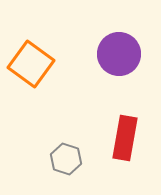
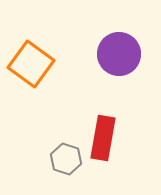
red rectangle: moved 22 px left
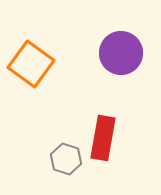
purple circle: moved 2 px right, 1 px up
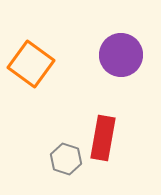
purple circle: moved 2 px down
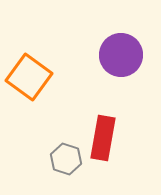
orange square: moved 2 px left, 13 px down
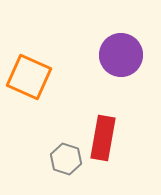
orange square: rotated 12 degrees counterclockwise
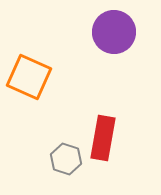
purple circle: moved 7 px left, 23 px up
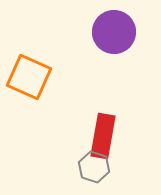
red rectangle: moved 2 px up
gray hexagon: moved 28 px right, 8 px down
